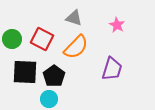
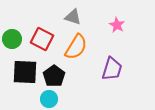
gray triangle: moved 1 px left, 1 px up
orange semicircle: rotated 12 degrees counterclockwise
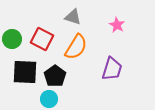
black pentagon: moved 1 px right
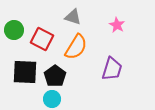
green circle: moved 2 px right, 9 px up
cyan circle: moved 3 px right
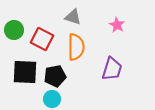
orange semicircle: rotated 32 degrees counterclockwise
black pentagon: rotated 25 degrees clockwise
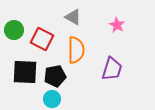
gray triangle: rotated 12 degrees clockwise
orange semicircle: moved 3 px down
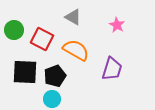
orange semicircle: rotated 60 degrees counterclockwise
black pentagon: rotated 10 degrees counterclockwise
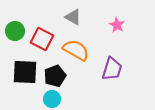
green circle: moved 1 px right, 1 px down
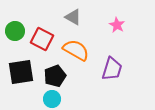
black square: moved 4 px left; rotated 12 degrees counterclockwise
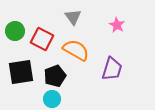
gray triangle: rotated 24 degrees clockwise
